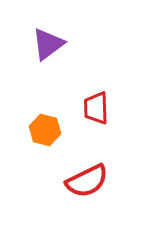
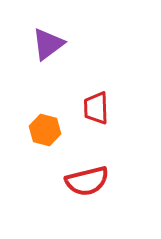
red semicircle: rotated 12 degrees clockwise
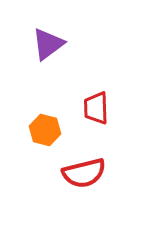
red semicircle: moved 3 px left, 8 px up
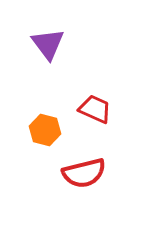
purple triangle: rotated 30 degrees counterclockwise
red trapezoid: moved 1 px left, 1 px down; rotated 116 degrees clockwise
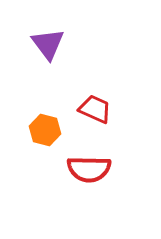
red semicircle: moved 5 px right, 4 px up; rotated 15 degrees clockwise
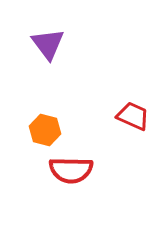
red trapezoid: moved 38 px right, 7 px down
red semicircle: moved 18 px left, 1 px down
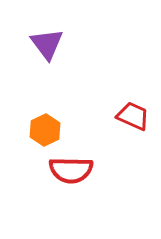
purple triangle: moved 1 px left
orange hexagon: rotated 20 degrees clockwise
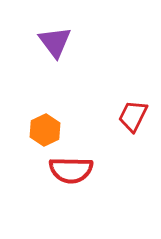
purple triangle: moved 8 px right, 2 px up
red trapezoid: rotated 88 degrees counterclockwise
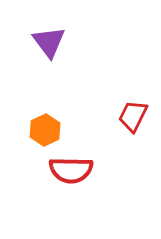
purple triangle: moved 6 px left
